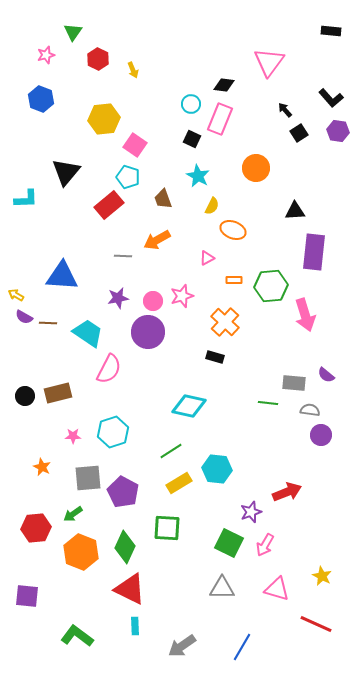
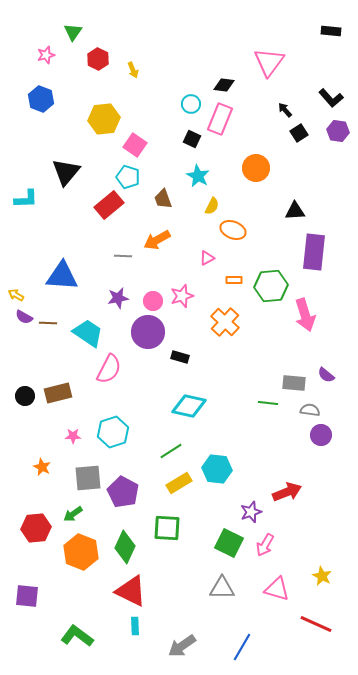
black rectangle at (215, 357): moved 35 px left
red triangle at (130, 589): moved 1 px right, 2 px down
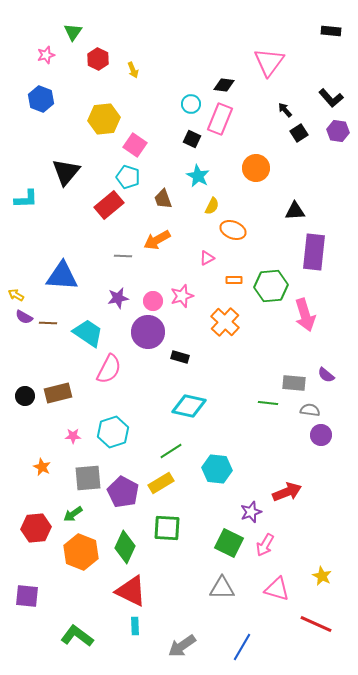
yellow rectangle at (179, 483): moved 18 px left
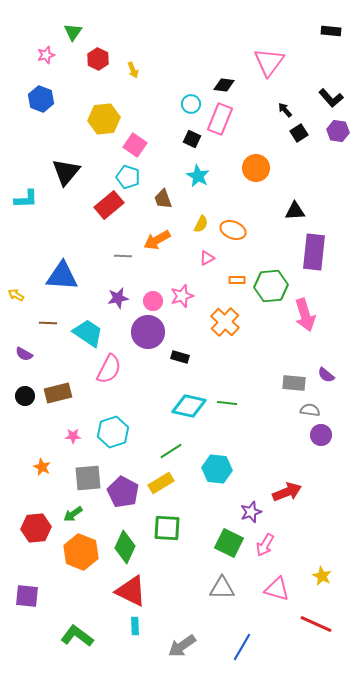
yellow semicircle at (212, 206): moved 11 px left, 18 px down
orange rectangle at (234, 280): moved 3 px right
purple semicircle at (24, 317): moved 37 px down
green line at (268, 403): moved 41 px left
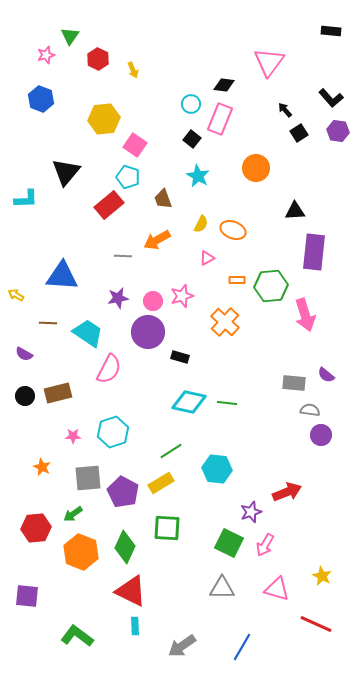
green triangle at (73, 32): moved 3 px left, 4 px down
black square at (192, 139): rotated 12 degrees clockwise
cyan diamond at (189, 406): moved 4 px up
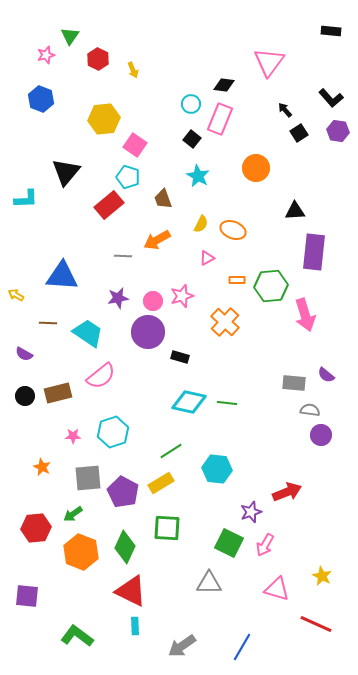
pink semicircle at (109, 369): moved 8 px left, 7 px down; rotated 24 degrees clockwise
gray triangle at (222, 588): moved 13 px left, 5 px up
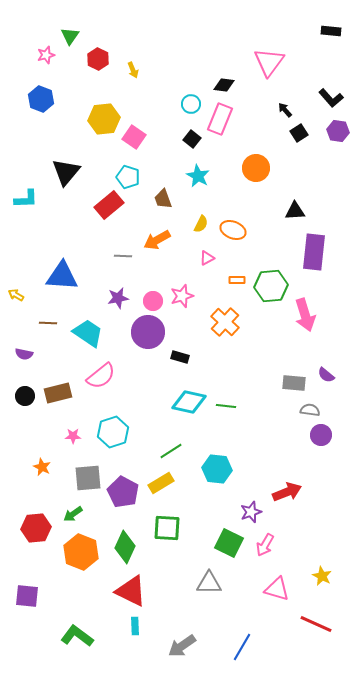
pink square at (135, 145): moved 1 px left, 8 px up
purple semicircle at (24, 354): rotated 18 degrees counterclockwise
green line at (227, 403): moved 1 px left, 3 px down
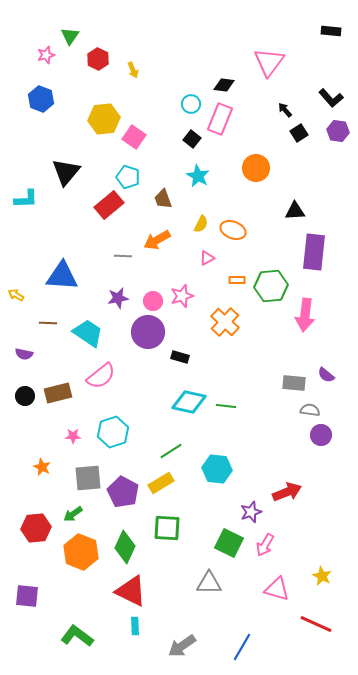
pink arrow at (305, 315): rotated 24 degrees clockwise
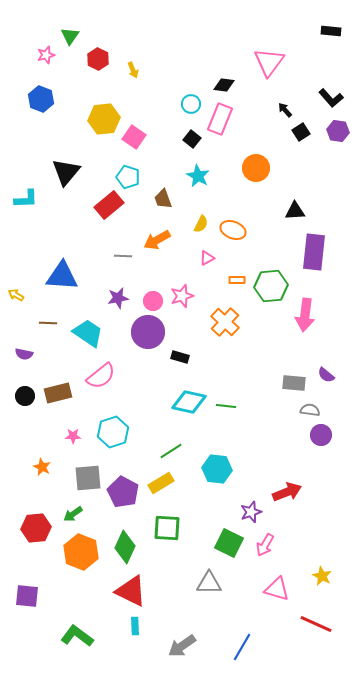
black square at (299, 133): moved 2 px right, 1 px up
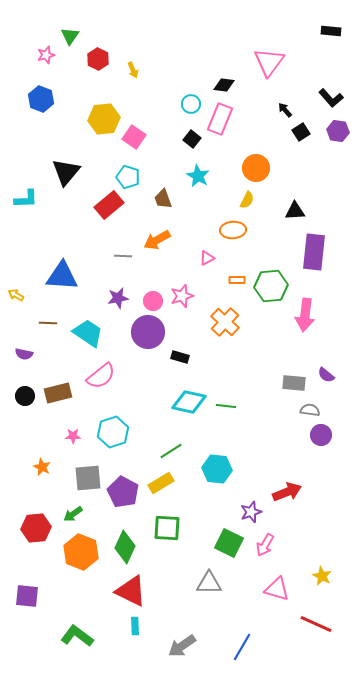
yellow semicircle at (201, 224): moved 46 px right, 24 px up
orange ellipse at (233, 230): rotated 25 degrees counterclockwise
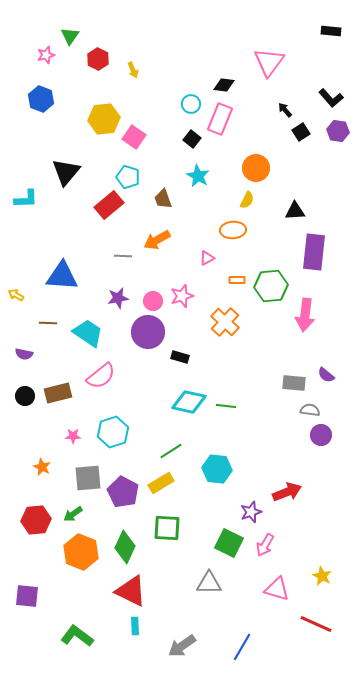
red hexagon at (36, 528): moved 8 px up
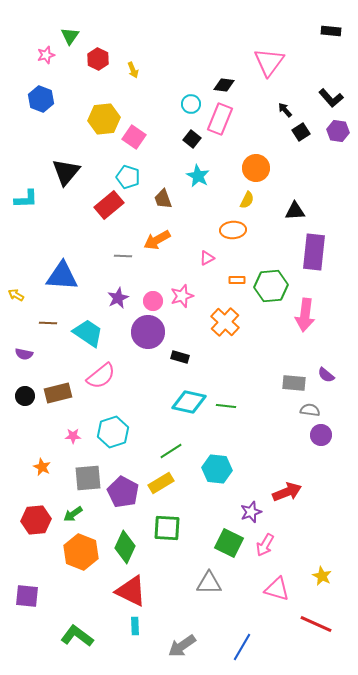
purple star at (118, 298): rotated 15 degrees counterclockwise
